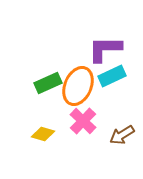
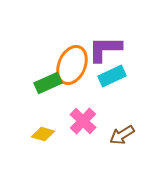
orange ellipse: moved 6 px left, 21 px up
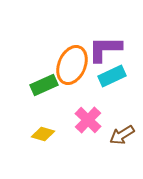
green rectangle: moved 4 px left, 2 px down
pink cross: moved 5 px right, 1 px up
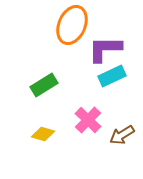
orange ellipse: moved 40 px up
green rectangle: rotated 8 degrees counterclockwise
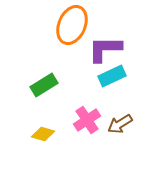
pink cross: moved 1 px left; rotated 12 degrees clockwise
brown arrow: moved 2 px left, 11 px up
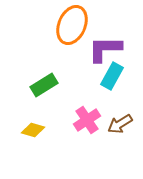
cyan rectangle: rotated 36 degrees counterclockwise
yellow diamond: moved 10 px left, 4 px up
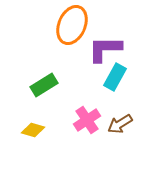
cyan rectangle: moved 3 px right, 1 px down
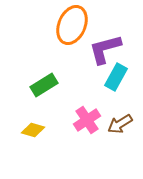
purple L-shape: rotated 15 degrees counterclockwise
cyan rectangle: moved 1 px right
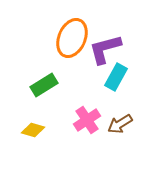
orange ellipse: moved 13 px down
